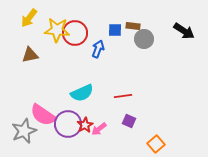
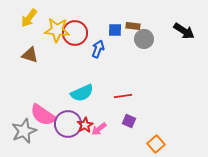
brown triangle: rotated 30 degrees clockwise
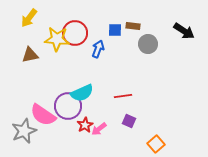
yellow star: moved 9 px down
gray circle: moved 4 px right, 5 px down
brown triangle: rotated 30 degrees counterclockwise
purple circle: moved 18 px up
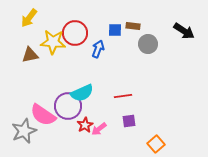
yellow star: moved 4 px left, 3 px down
purple square: rotated 32 degrees counterclockwise
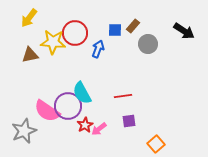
brown rectangle: rotated 56 degrees counterclockwise
cyan semicircle: rotated 85 degrees clockwise
pink semicircle: moved 4 px right, 4 px up
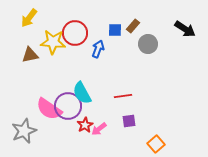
black arrow: moved 1 px right, 2 px up
pink semicircle: moved 2 px right, 2 px up
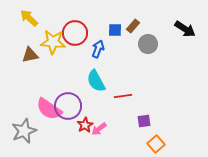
yellow arrow: rotated 96 degrees clockwise
cyan semicircle: moved 14 px right, 12 px up
purple square: moved 15 px right
